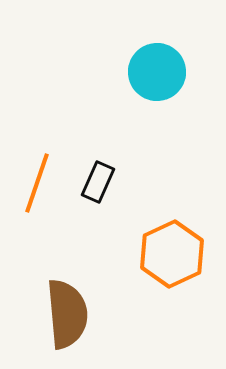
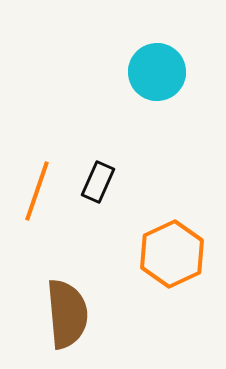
orange line: moved 8 px down
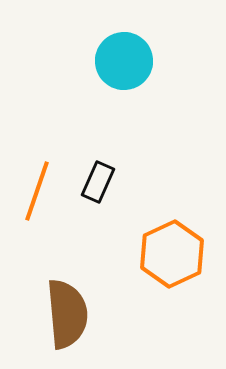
cyan circle: moved 33 px left, 11 px up
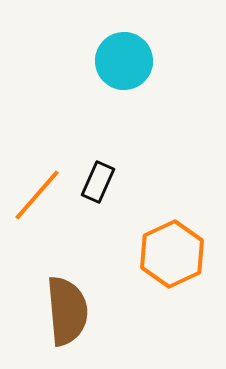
orange line: moved 4 px down; rotated 22 degrees clockwise
brown semicircle: moved 3 px up
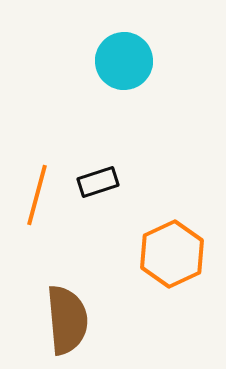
black rectangle: rotated 48 degrees clockwise
orange line: rotated 26 degrees counterclockwise
brown semicircle: moved 9 px down
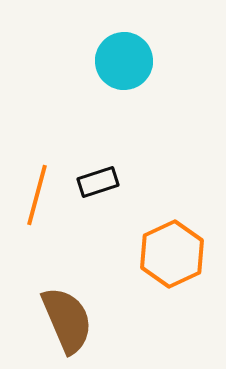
brown semicircle: rotated 18 degrees counterclockwise
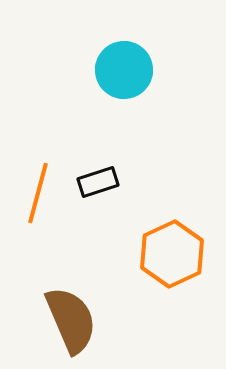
cyan circle: moved 9 px down
orange line: moved 1 px right, 2 px up
brown semicircle: moved 4 px right
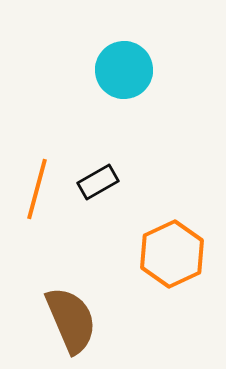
black rectangle: rotated 12 degrees counterclockwise
orange line: moved 1 px left, 4 px up
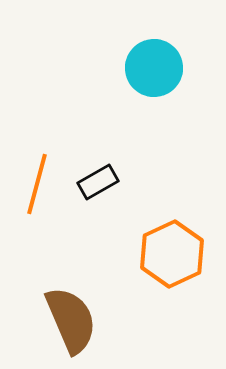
cyan circle: moved 30 px right, 2 px up
orange line: moved 5 px up
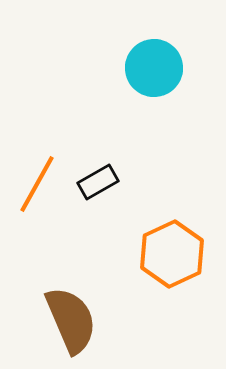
orange line: rotated 14 degrees clockwise
